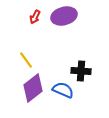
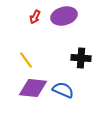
black cross: moved 13 px up
purple diamond: rotated 44 degrees clockwise
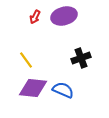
black cross: rotated 24 degrees counterclockwise
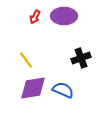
purple ellipse: rotated 15 degrees clockwise
purple diamond: rotated 16 degrees counterclockwise
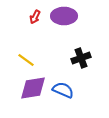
yellow line: rotated 18 degrees counterclockwise
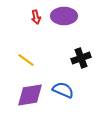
red arrow: moved 1 px right; rotated 40 degrees counterclockwise
purple diamond: moved 3 px left, 7 px down
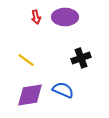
purple ellipse: moved 1 px right, 1 px down
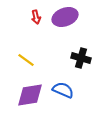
purple ellipse: rotated 20 degrees counterclockwise
black cross: rotated 36 degrees clockwise
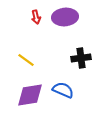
purple ellipse: rotated 15 degrees clockwise
black cross: rotated 24 degrees counterclockwise
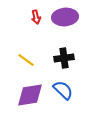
black cross: moved 17 px left
blue semicircle: rotated 20 degrees clockwise
